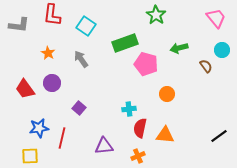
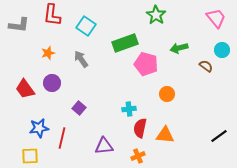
orange star: rotated 24 degrees clockwise
brown semicircle: rotated 16 degrees counterclockwise
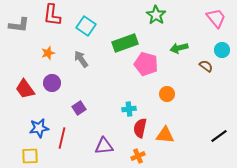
purple square: rotated 16 degrees clockwise
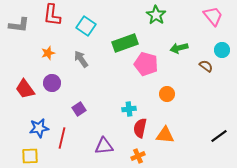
pink trapezoid: moved 3 px left, 2 px up
purple square: moved 1 px down
